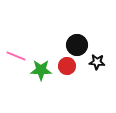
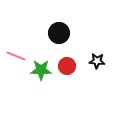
black circle: moved 18 px left, 12 px up
black star: moved 1 px up
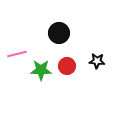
pink line: moved 1 px right, 2 px up; rotated 36 degrees counterclockwise
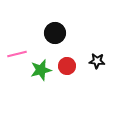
black circle: moved 4 px left
green star: rotated 15 degrees counterclockwise
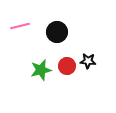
black circle: moved 2 px right, 1 px up
pink line: moved 3 px right, 28 px up
black star: moved 9 px left
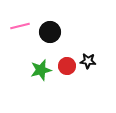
black circle: moved 7 px left
